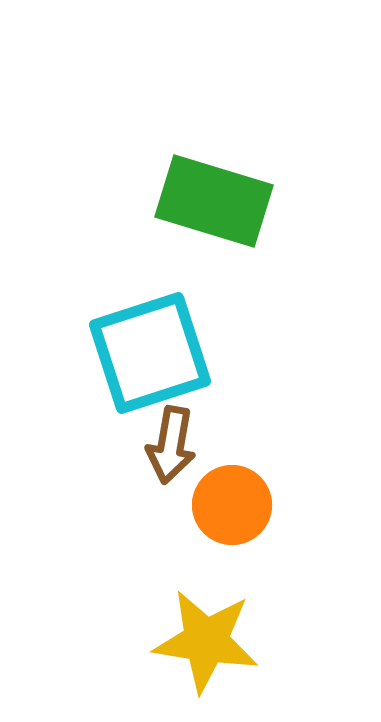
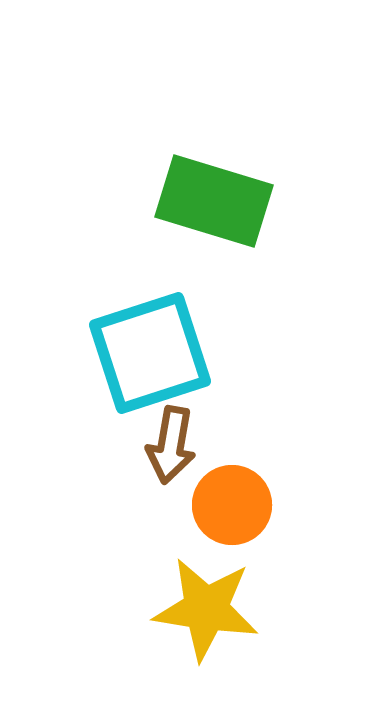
yellow star: moved 32 px up
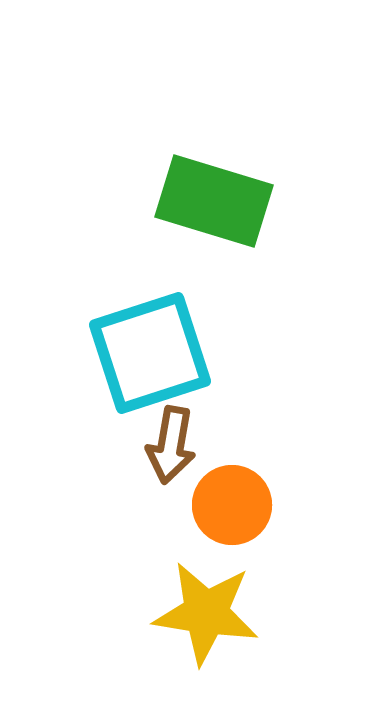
yellow star: moved 4 px down
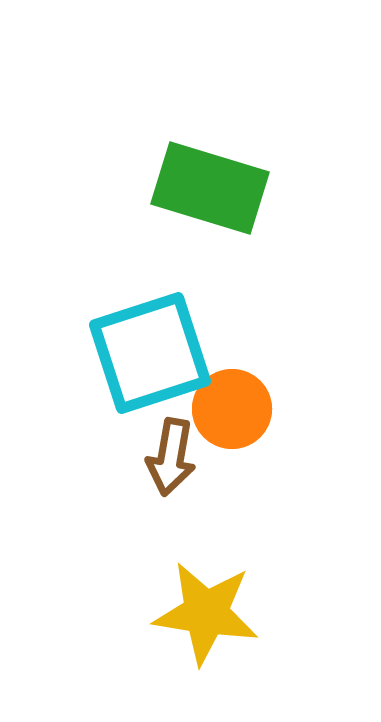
green rectangle: moved 4 px left, 13 px up
brown arrow: moved 12 px down
orange circle: moved 96 px up
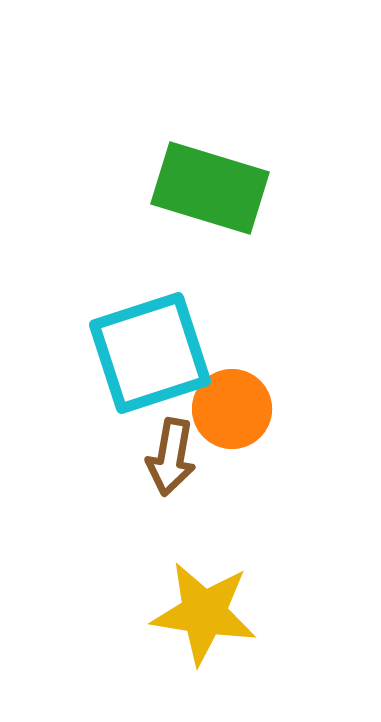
yellow star: moved 2 px left
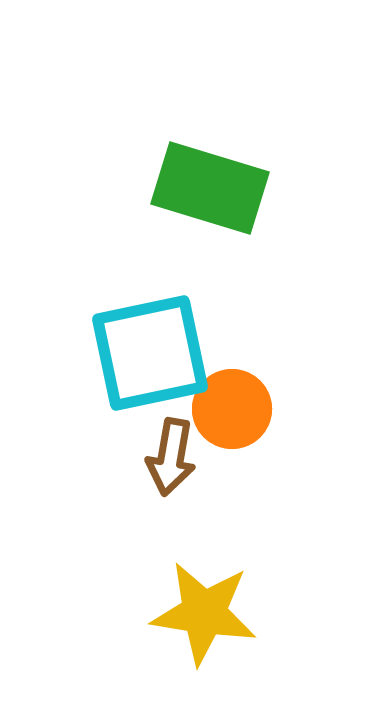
cyan square: rotated 6 degrees clockwise
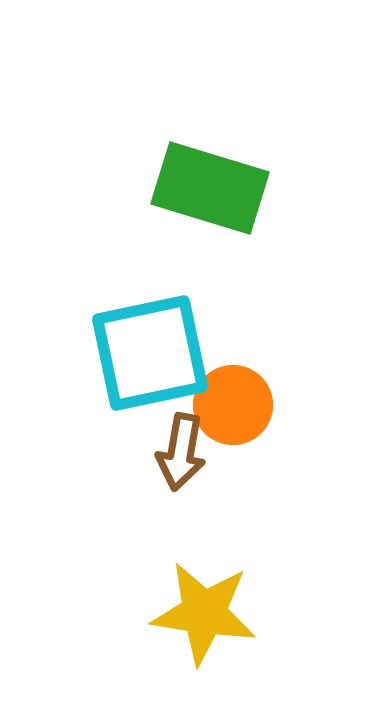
orange circle: moved 1 px right, 4 px up
brown arrow: moved 10 px right, 5 px up
